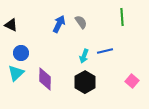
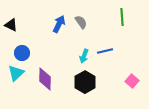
blue circle: moved 1 px right
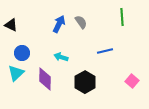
cyan arrow: moved 23 px left, 1 px down; rotated 88 degrees clockwise
